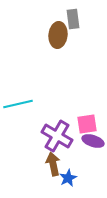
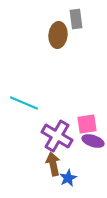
gray rectangle: moved 3 px right
cyan line: moved 6 px right, 1 px up; rotated 36 degrees clockwise
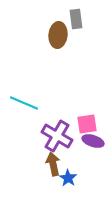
blue star: rotated 12 degrees counterclockwise
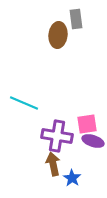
purple cross: rotated 20 degrees counterclockwise
blue star: moved 4 px right
